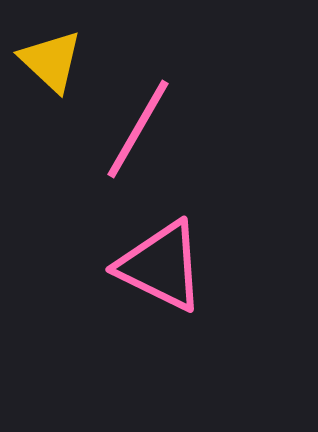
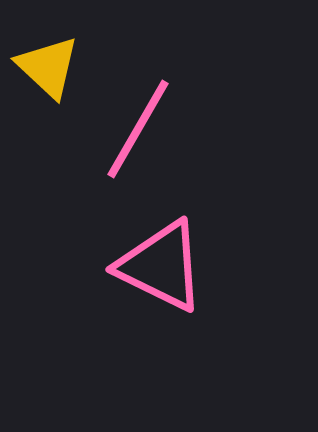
yellow triangle: moved 3 px left, 6 px down
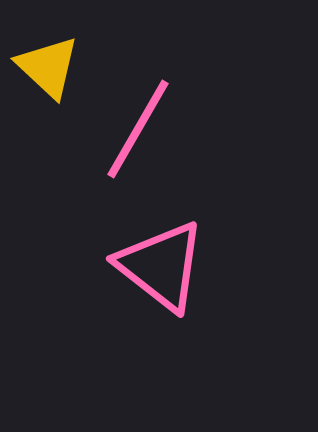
pink triangle: rotated 12 degrees clockwise
